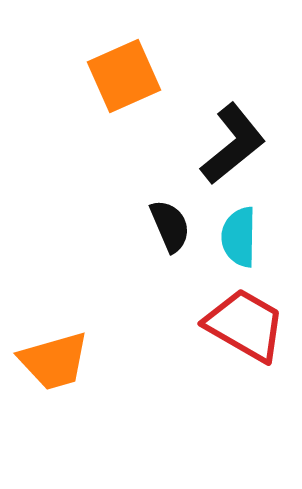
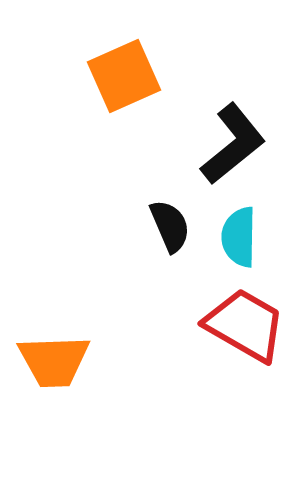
orange trapezoid: rotated 14 degrees clockwise
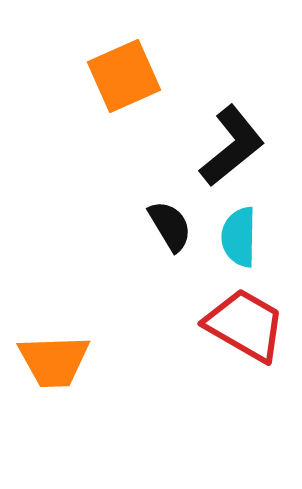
black L-shape: moved 1 px left, 2 px down
black semicircle: rotated 8 degrees counterclockwise
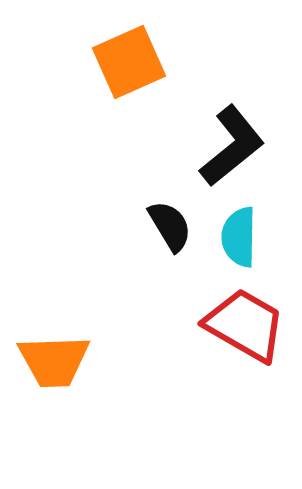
orange square: moved 5 px right, 14 px up
